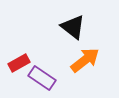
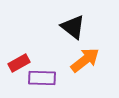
purple rectangle: rotated 32 degrees counterclockwise
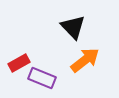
black triangle: rotated 8 degrees clockwise
purple rectangle: rotated 20 degrees clockwise
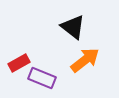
black triangle: rotated 8 degrees counterclockwise
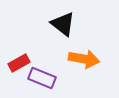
black triangle: moved 10 px left, 3 px up
orange arrow: moved 1 px left, 1 px up; rotated 48 degrees clockwise
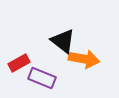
black triangle: moved 17 px down
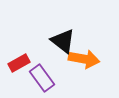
purple rectangle: rotated 32 degrees clockwise
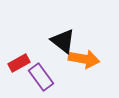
purple rectangle: moved 1 px left, 1 px up
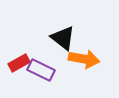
black triangle: moved 3 px up
purple rectangle: moved 7 px up; rotated 28 degrees counterclockwise
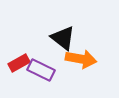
orange arrow: moved 3 px left
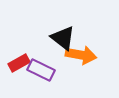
orange arrow: moved 4 px up
